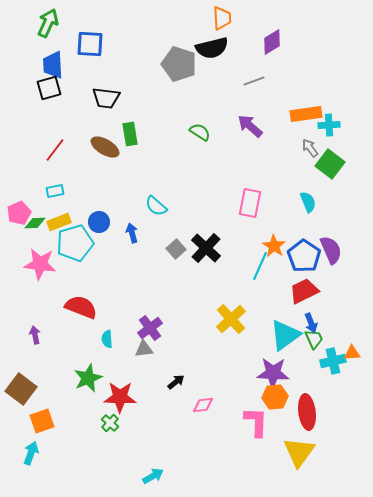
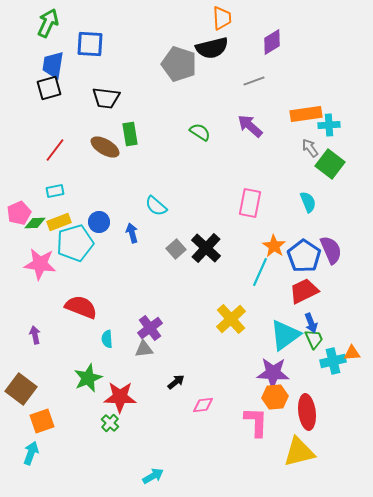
blue trapezoid at (53, 65): rotated 12 degrees clockwise
cyan line at (260, 266): moved 6 px down
yellow triangle at (299, 452): rotated 40 degrees clockwise
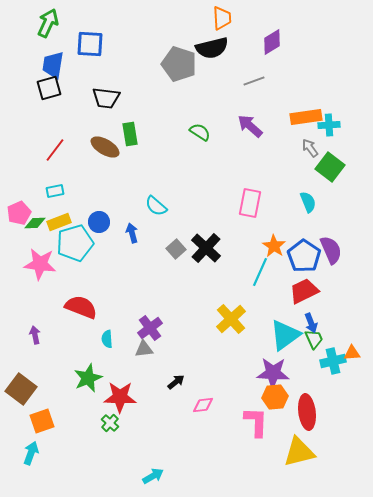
orange rectangle at (306, 114): moved 3 px down
green square at (330, 164): moved 3 px down
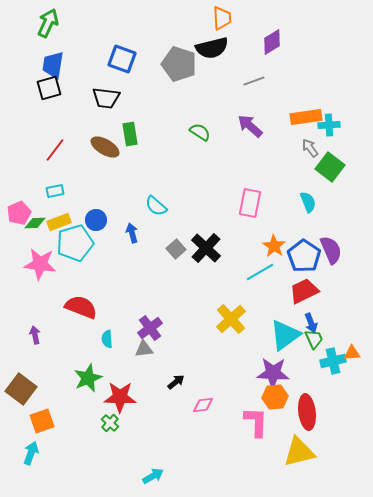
blue square at (90, 44): moved 32 px right, 15 px down; rotated 16 degrees clockwise
blue circle at (99, 222): moved 3 px left, 2 px up
cyan line at (260, 272): rotated 36 degrees clockwise
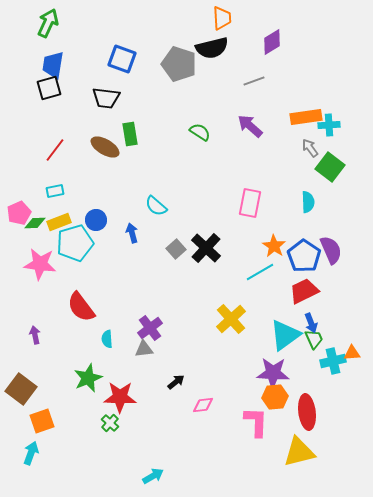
cyan semicircle at (308, 202): rotated 20 degrees clockwise
red semicircle at (81, 307): rotated 148 degrees counterclockwise
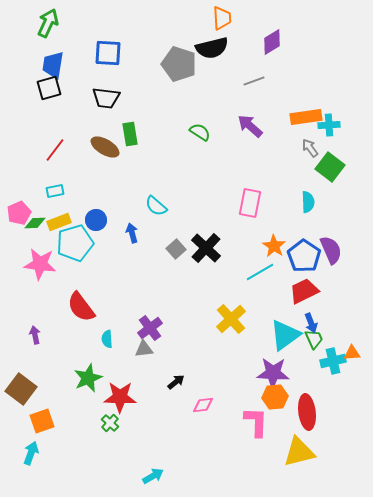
blue square at (122, 59): moved 14 px left, 6 px up; rotated 16 degrees counterclockwise
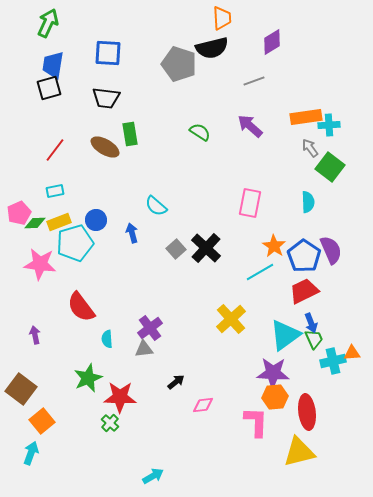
orange square at (42, 421): rotated 20 degrees counterclockwise
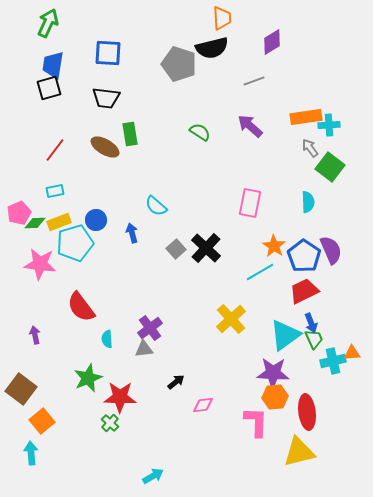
cyan arrow at (31, 453): rotated 25 degrees counterclockwise
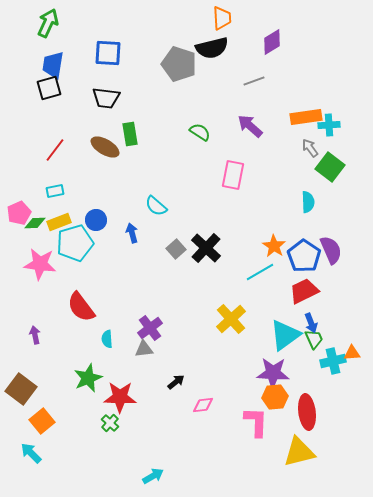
pink rectangle at (250, 203): moved 17 px left, 28 px up
cyan arrow at (31, 453): rotated 40 degrees counterclockwise
